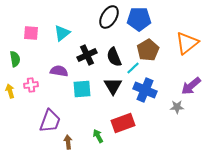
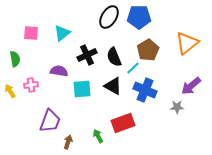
blue pentagon: moved 2 px up
black triangle: rotated 30 degrees counterclockwise
yellow arrow: rotated 16 degrees counterclockwise
brown arrow: rotated 24 degrees clockwise
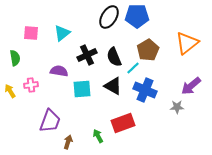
blue pentagon: moved 2 px left, 1 px up
green semicircle: moved 1 px up
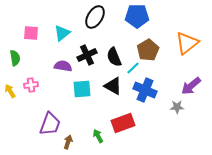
black ellipse: moved 14 px left
purple semicircle: moved 4 px right, 5 px up
purple trapezoid: moved 3 px down
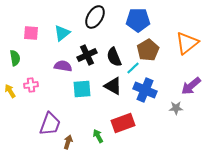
blue pentagon: moved 1 px right, 4 px down
gray star: moved 1 px left, 1 px down
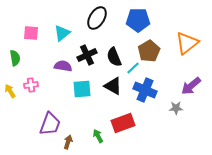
black ellipse: moved 2 px right, 1 px down
brown pentagon: moved 1 px right, 1 px down
